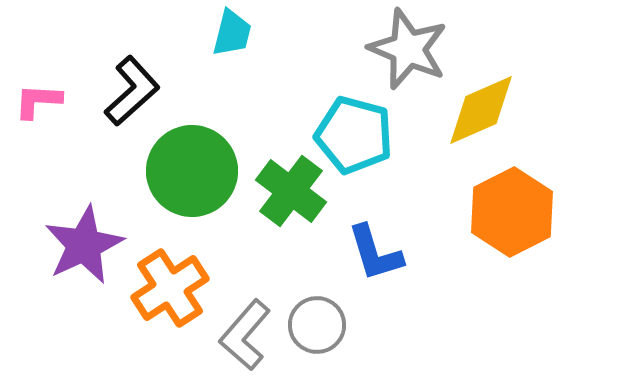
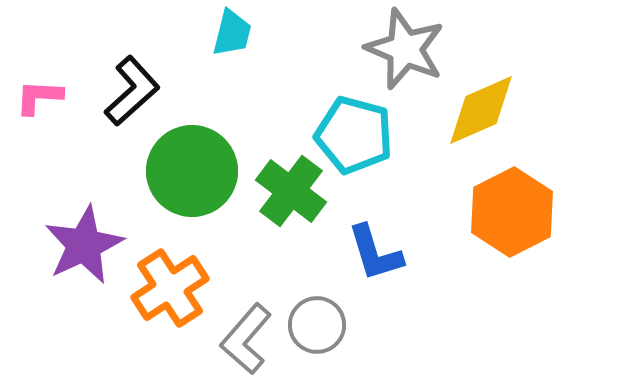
gray star: moved 3 px left
pink L-shape: moved 1 px right, 4 px up
gray L-shape: moved 1 px right, 4 px down
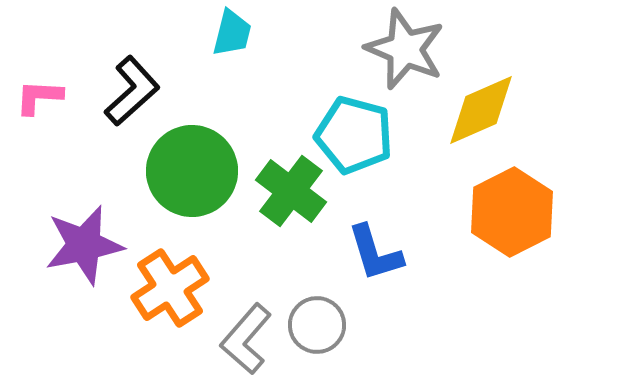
purple star: rotated 14 degrees clockwise
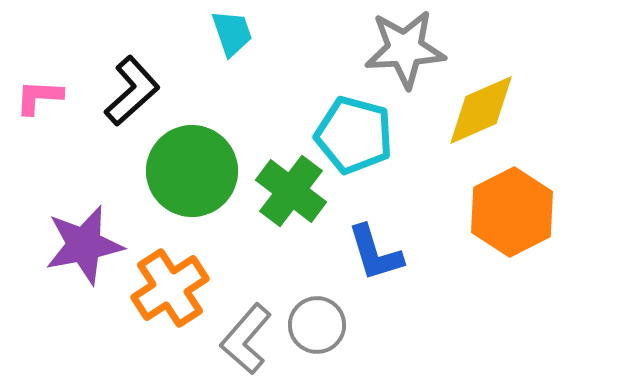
cyan trapezoid: rotated 33 degrees counterclockwise
gray star: rotated 26 degrees counterclockwise
